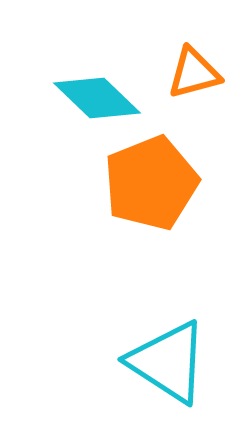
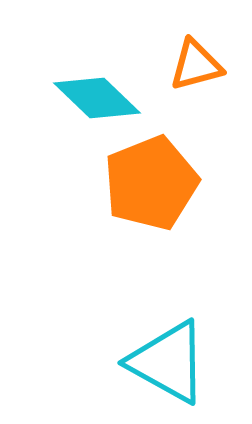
orange triangle: moved 2 px right, 8 px up
cyan triangle: rotated 4 degrees counterclockwise
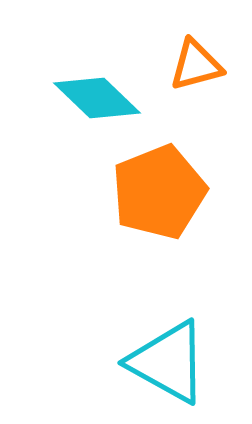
orange pentagon: moved 8 px right, 9 px down
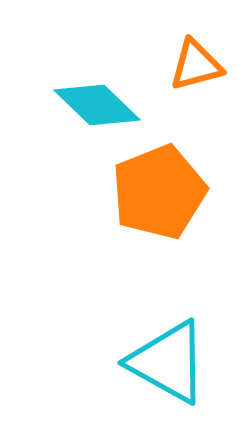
cyan diamond: moved 7 px down
